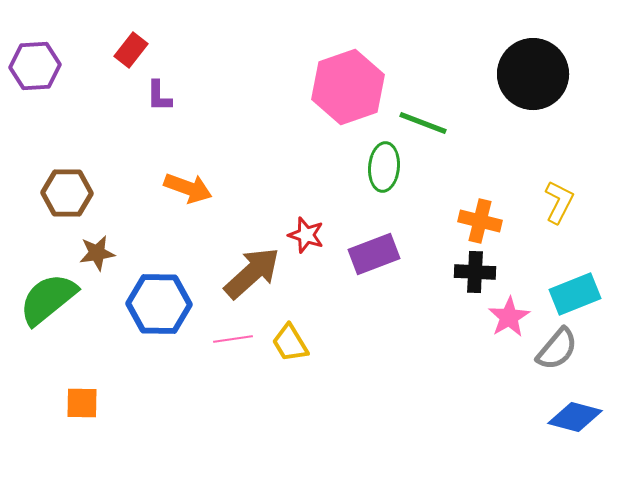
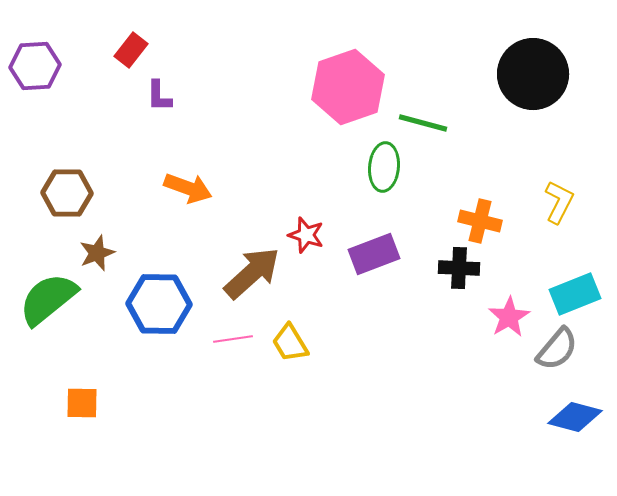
green line: rotated 6 degrees counterclockwise
brown star: rotated 12 degrees counterclockwise
black cross: moved 16 px left, 4 px up
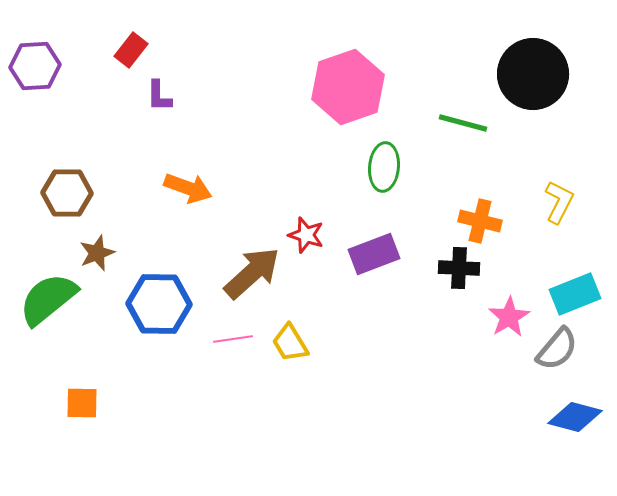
green line: moved 40 px right
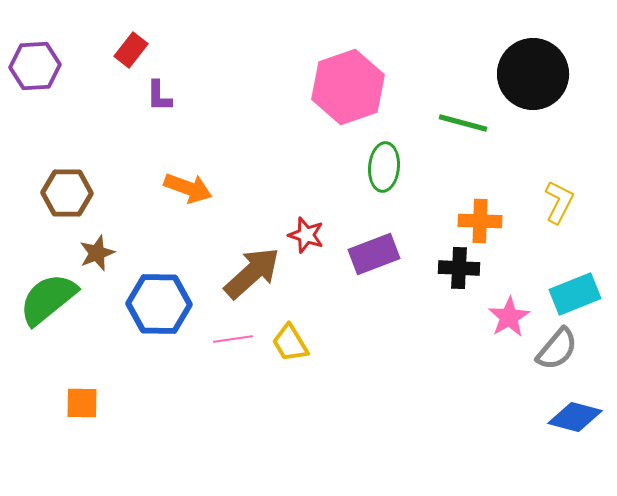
orange cross: rotated 12 degrees counterclockwise
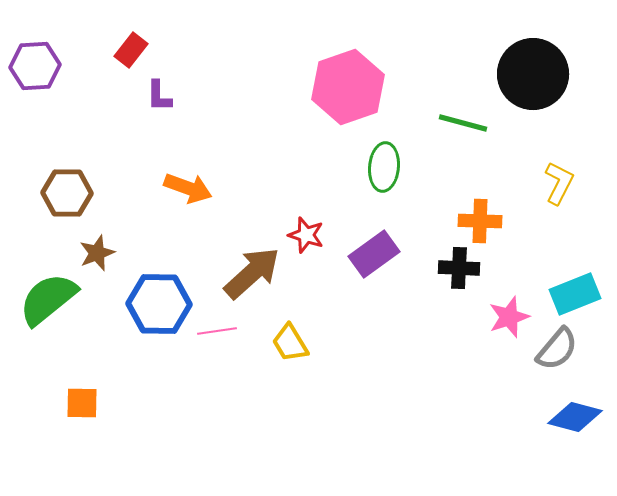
yellow L-shape: moved 19 px up
purple rectangle: rotated 15 degrees counterclockwise
pink star: rotated 12 degrees clockwise
pink line: moved 16 px left, 8 px up
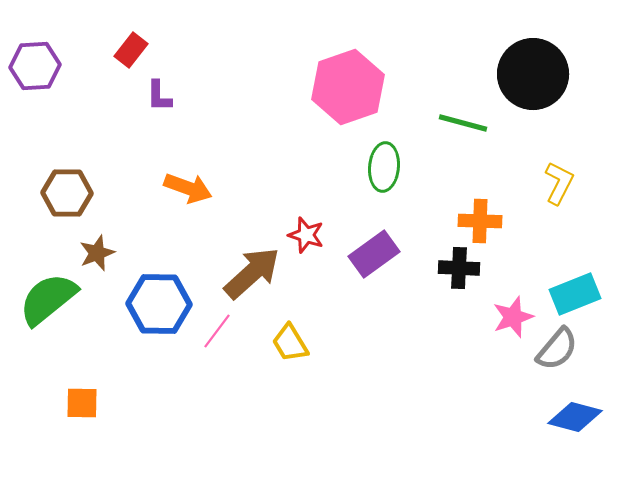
pink star: moved 4 px right
pink line: rotated 45 degrees counterclockwise
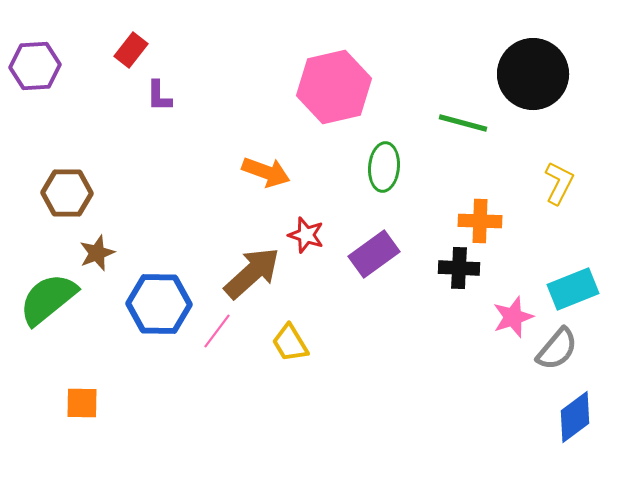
pink hexagon: moved 14 px left; rotated 6 degrees clockwise
orange arrow: moved 78 px right, 16 px up
cyan rectangle: moved 2 px left, 5 px up
blue diamond: rotated 52 degrees counterclockwise
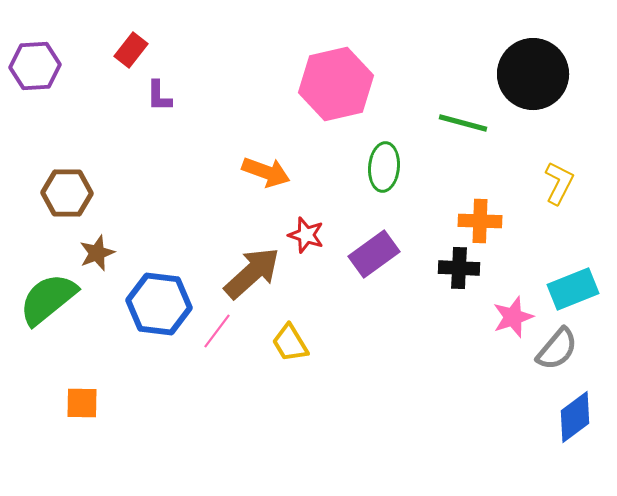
pink hexagon: moved 2 px right, 3 px up
blue hexagon: rotated 6 degrees clockwise
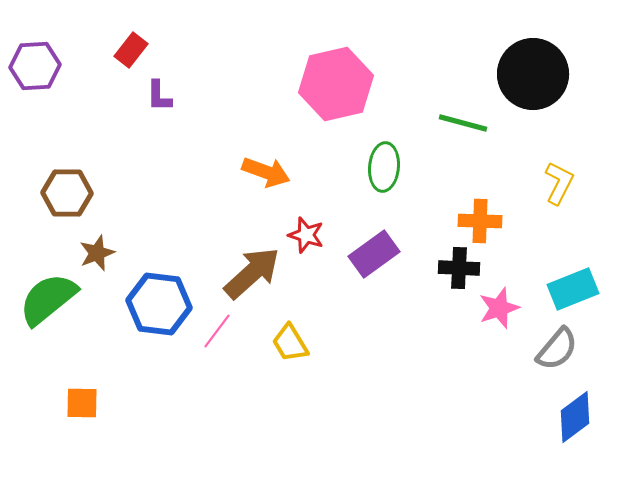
pink star: moved 14 px left, 9 px up
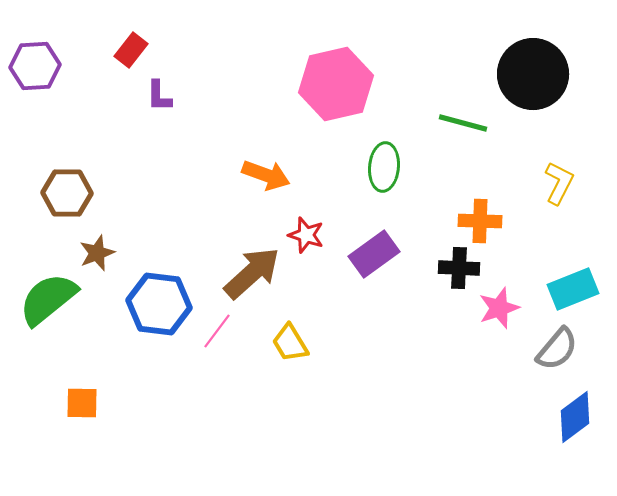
orange arrow: moved 3 px down
